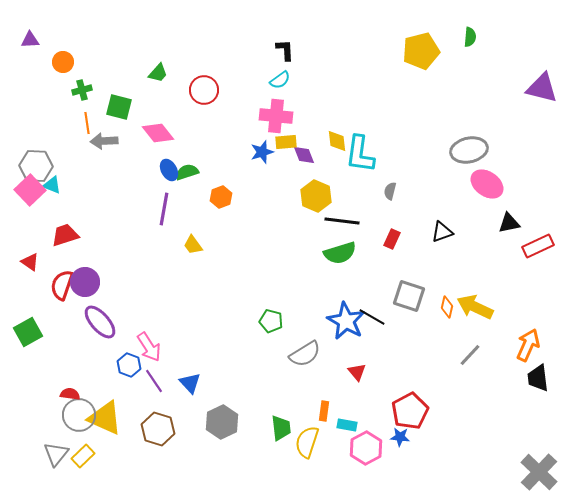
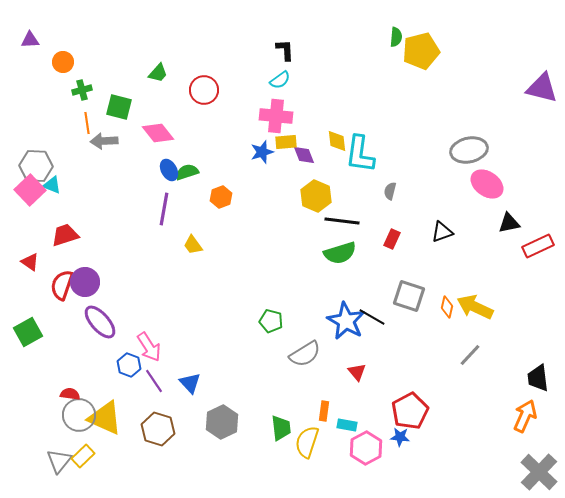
green semicircle at (470, 37): moved 74 px left
orange arrow at (528, 345): moved 3 px left, 71 px down
gray triangle at (56, 454): moved 3 px right, 7 px down
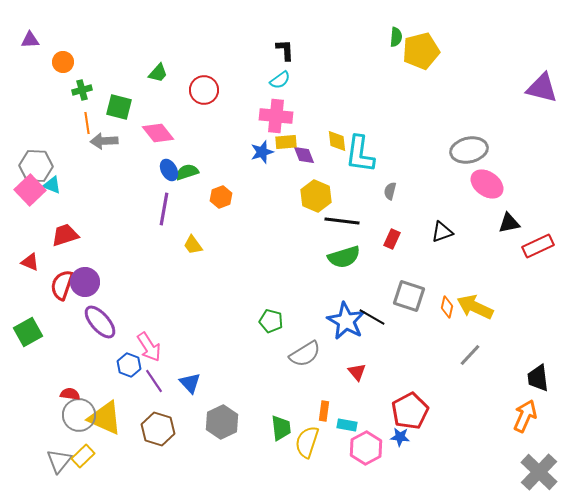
green semicircle at (340, 253): moved 4 px right, 4 px down
red triangle at (30, 262): rotated 12 degrees counterclockwise
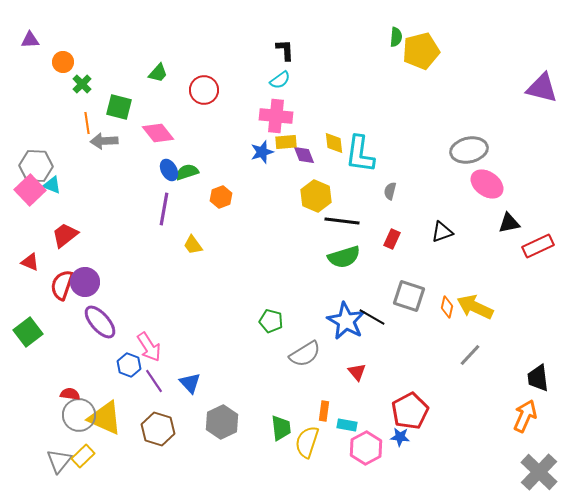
green cross at (82, 90): moved 6 px up; rotated 30 degrees counterclockwise
yellow diamond at (337, 141): moved 3 px left, 2 px down
red trapezoid at (65, 235): rotated 20 degrees counterclockwise
green square at (28, 332): rotated 8 degrees counterclockwise
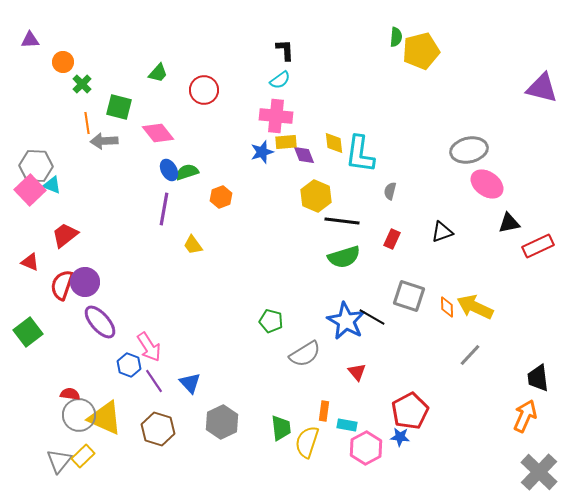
orange diamond at (447, 307): rotated 15 degrees counterclockwise
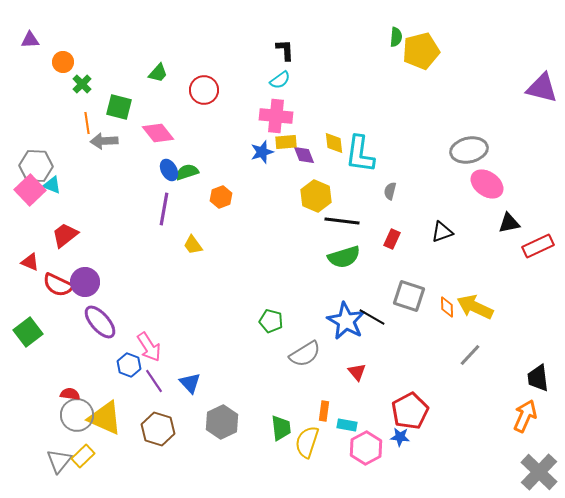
red semicircle at (62, 285): moved 4 px left; rotated 84 degrees counterclockwise
gray circle at (79, 415): moved 2 px left
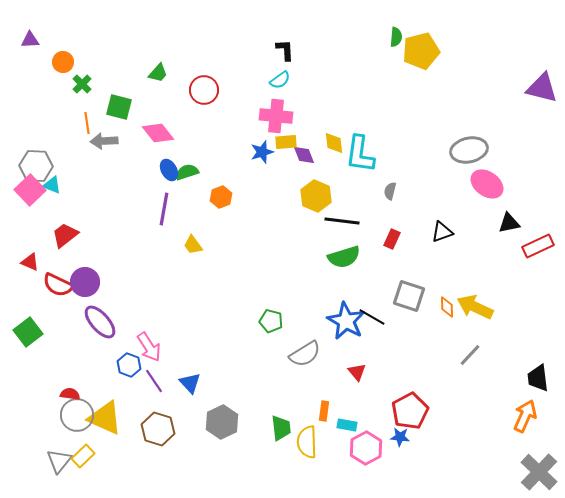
yellow semicircle at (307, 442): rotated 20 degrees counterclockwise
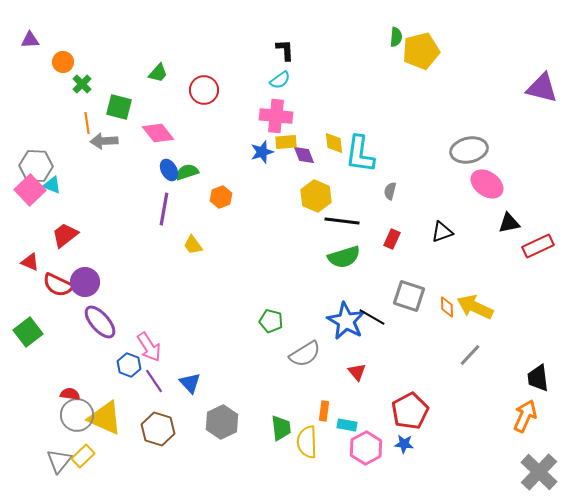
blue star at (400, 437): moved 4 px right, 7 px down
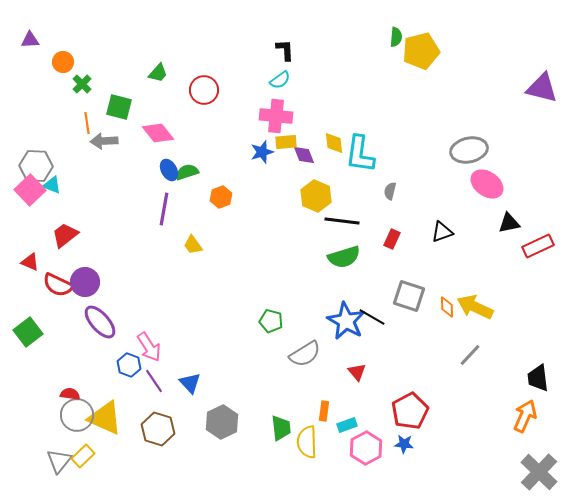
cyan rectangle at (347, 425): rotated 30 degrees counterclockwise
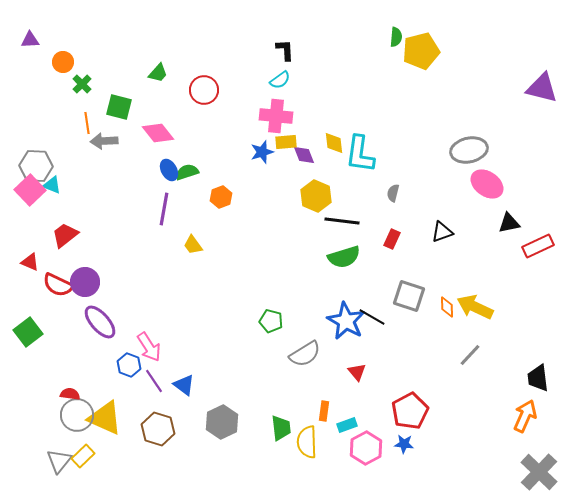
gray semicircle at (390, 191): moved 3 px right, 2 px down
blue triangle at (190, 383): moved 6 px left, 2 px down; rotated 10 degrees counterclockwise
